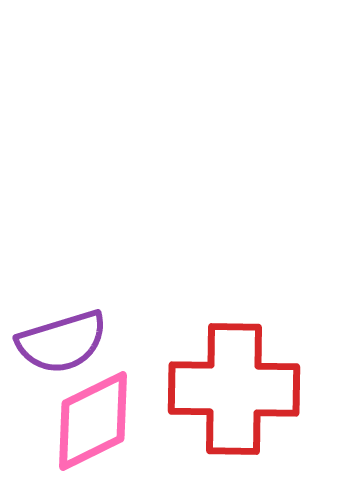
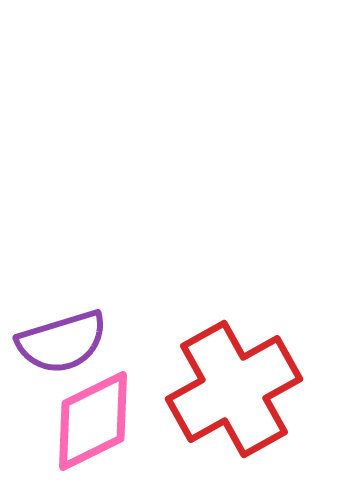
red cross: rotated 30 degrees counterclockwise
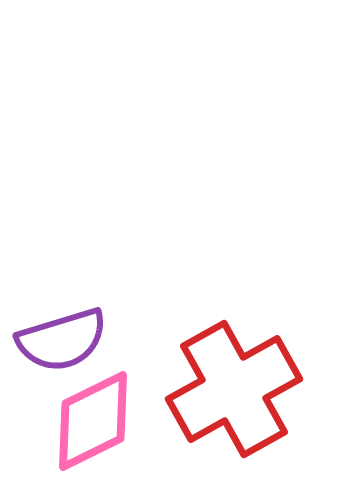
purple semicircle: moved 2 px up
